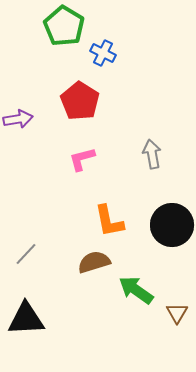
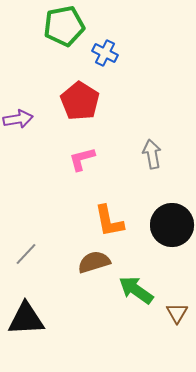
green pentagon: rotated 30 degrees clockwise
blue cross: moved 2 px right
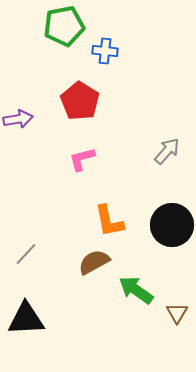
blue cross: moved 2 px up; rotated 20 degrees counterclockwise
gray arrow: moved 15 px right, 3 px up; rotated 52 degrees clockwise
brown semicircle: rotated 12 degrees counterclockwise
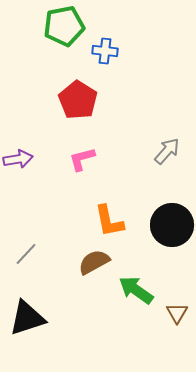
red pentagon: moved 2 px left, 1 px up
purple arrow: moved 40 px down
black triangle: moved 1 px right, 1 px up; rotated 15 degrees counterclockwise
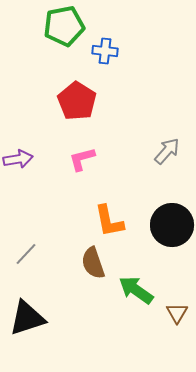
red pentagon: moved 1 px left, 1 px down
brown semicircle: moved 1 px left, 1 px down; rotated 80 degrees counterclockwise
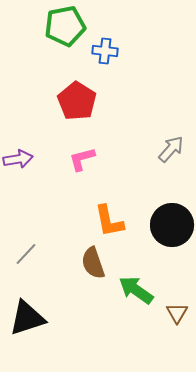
green pentagon: moved 1 px right
gray arrow: moved 4 px right, 2 px up
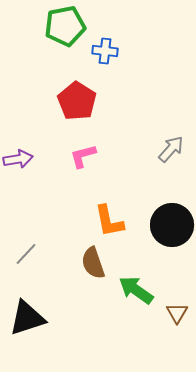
pink L-shape: moved 1 px right, 3 px up
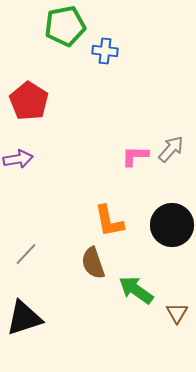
red pentagon: moved 48 px left
pink L-shape: moved 52 px right; rotated 16 degrees clockwise
black triangle: moved 3 px left
